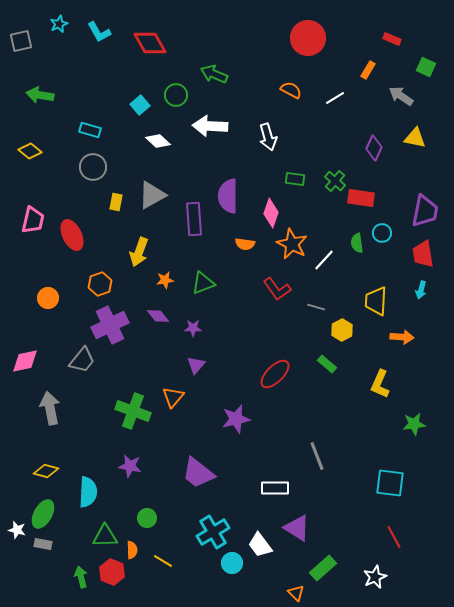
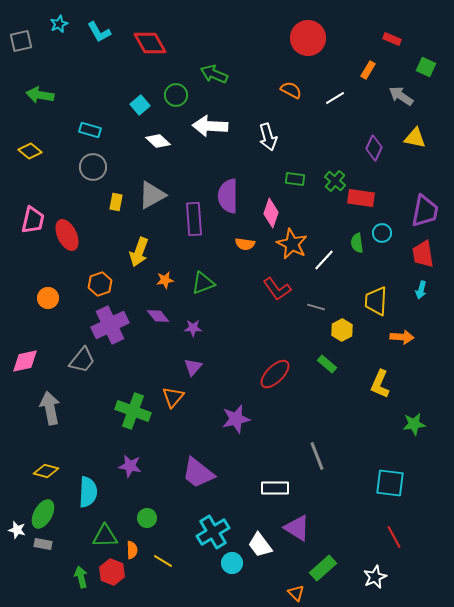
red ellipse at (72, 235): moved 5 px left
purple triangle at (196, 365): moved 3 px left, 2 px down
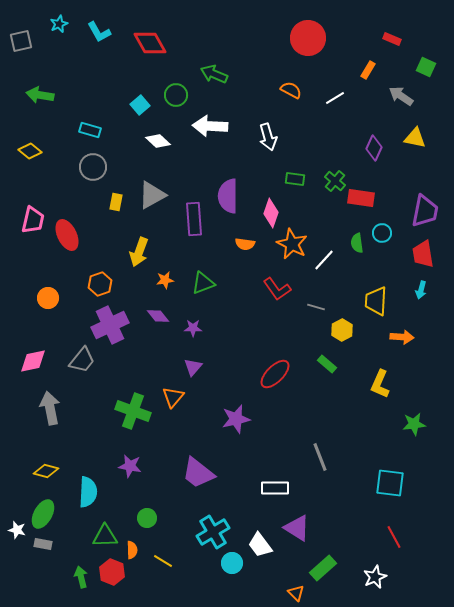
pink diamond at (25, 361): moved 8 px right
gray line at (317, 456): moved 3 px right, 1 px down
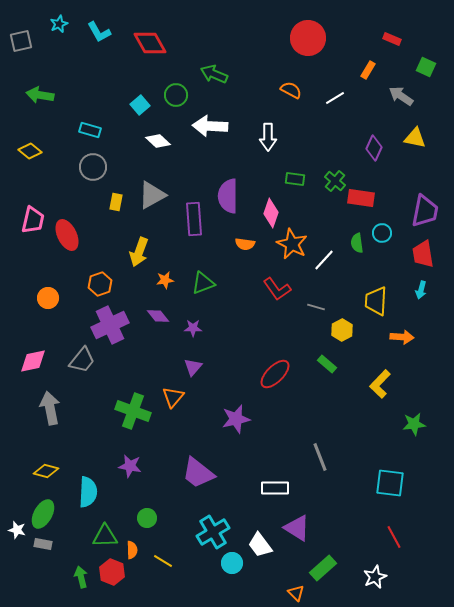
white arrow at (268, 137): rotated 16 degrees clockwise
yellow L-shape at (380, 384): rotated 20 degrees clockwise
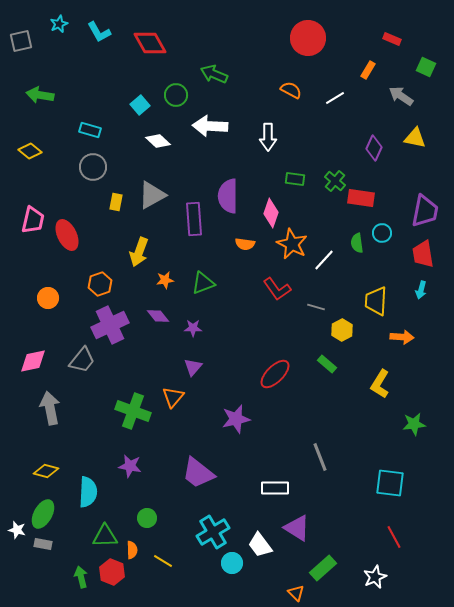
yellow L-shape at (380, 384): rotated 12 degrees counterclockwise
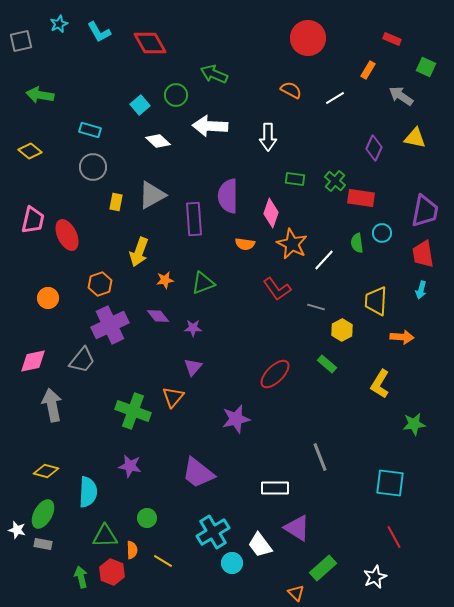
gray arrow at (50, 408): moved 2 px right, 3 px up
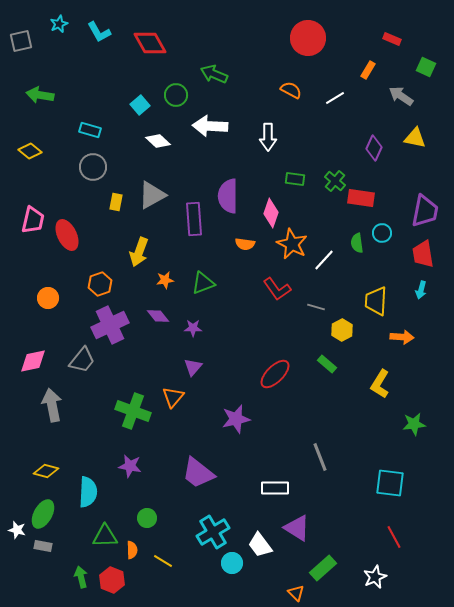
gray rectangle at (43, 544): moved 2 px down
red hexagon at (112, 572): moved 8 px down
